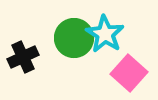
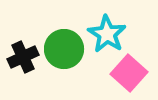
cyan star: moved 2 px right
green circle: moved 10 px left, 11 px down
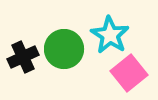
cyan star: moved 3 px right, 1 px down
pink square: rotated 9 degrees clockwise
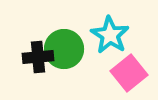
black cross: moved 15 px right; rotated 20 degrees clockwise
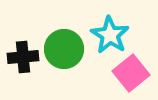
black cross: moved 15 px left
pink square: moved 2 px right
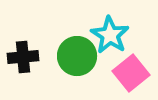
green circle: moved 13 px right, 7 px down
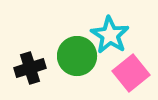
black cross: moved 7 px right, 11 px down; rotated 12 degrees counterclockwise
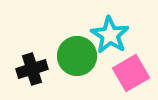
black cross: moved 2 px right, 1 px down
pink square: rotated 9 degrees clockwise
